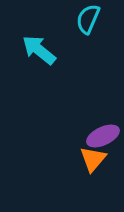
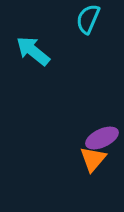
cyan arrow: moved 6 px left, 1 px down
purple ellipse: moved 1 px left, 2 px down
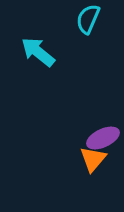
cyan arrow: moved 5 px right, 1 px down
purple ellipse: moved 1 px right
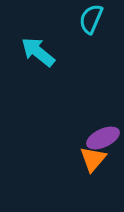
cyan semicircle: moved 3 px right
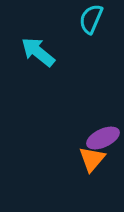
orange triangle: moved 1 px left
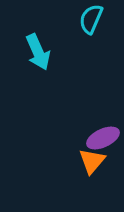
cyan arrow: rotated 153 degrees counterclockwise
orange triangle: moved 2 px down
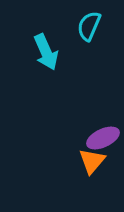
cyan semicircle: moved 2 px left, 7 px down
cyan arrow: moved 8 px right
